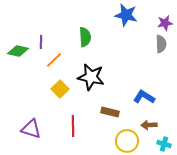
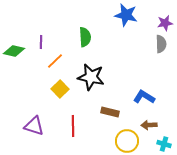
green diamond: moved 4 px left
orange line: moved 1 px right, 1 px down
purple triangle: moved 3 px right, 3 px up
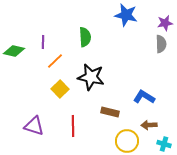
purple line: moved 2 px right
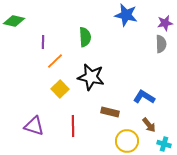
green diamond: moved 30 px up
brown arrow: rotated 126 degrees counterclockwise
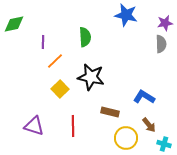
green diamond: moved 3 px down; rotated 25 degrees counterclockwise
yellow circle: moved 1 px left, 3 px up
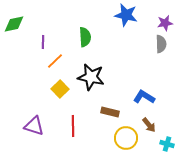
cyan cross: moved 3 px right
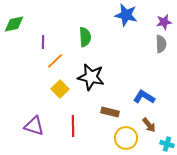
purple star: moved 1 px left, 1 px up
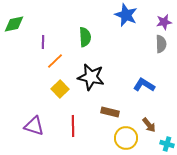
blue star: rotated 10 degrees clockwise
blue L-shape: moved 12 px up
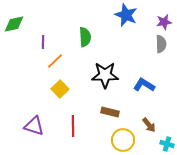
black star: moved 14 px right, 2 px up; rotated 12 degrees counterclockwise
yellow circle: moved 3 px left, 2 px down
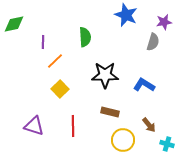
gray semicircle: moved 8 px left, 2 px up; rotated 18 degrees clockwise
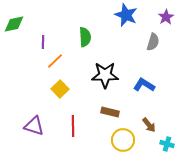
purple star: moved 2 px right, 5 px up; rotated 21 degrees counterclockwise
